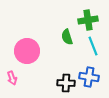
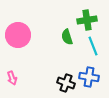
green cross: moved 1 px left
pink circle: moved 9 px left, 16 px up
black cross: rotated 18 degrees clockwise
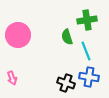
cyan line: moved 7 px left, 5 px down
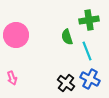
green cross: moved 2 px right
pink circle: moved 2 px left
cyan line: moved 1 px right
blue cross: moved 1 px right, 2 px down; rotated 18 degrees clockwise
black cross: rotated 18 degrees clockwise
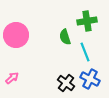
green cross: moved 2 px left, 1 px down
green semicircle: moved 2 px left
cyan line: moved 2 px left, 1 px down
pink arrow: rotated 112 degrees counterclockwise
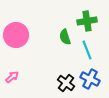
cyan line: moved 2 px right, 2 px up
pink arrow: moved 1 px up
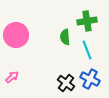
green semicircle: rotated 14 degrees clockwise
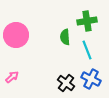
blue cross: moved 1 px right
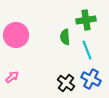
green cross: moved 1 px left, 1 px up
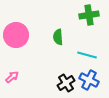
green cross: moved 3 px right, 5 px up
green semicircle: moved 7 px left
cyan line: moved 5 px down; rotated 54 degrees counterclockwise
blue cross: moved 2 px left, 1 px down
black cross: rotated 18 degrees clockwise
